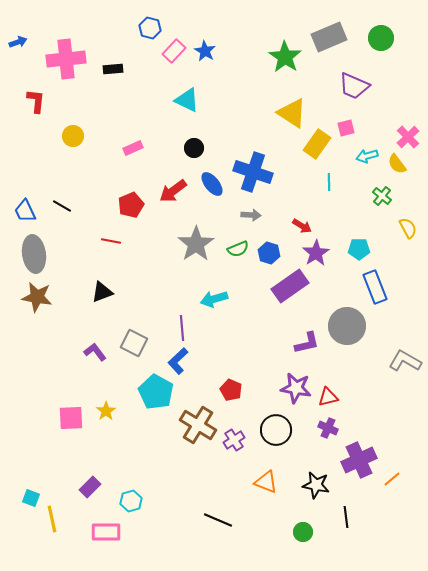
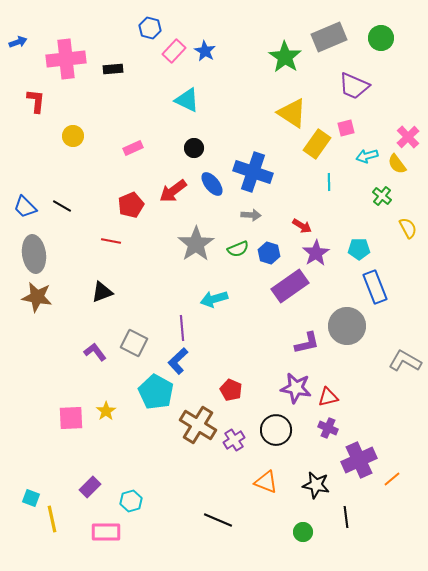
blue trapezoid at (25, 211): moved 4 px up; rotated 20 degrees counterclockwise
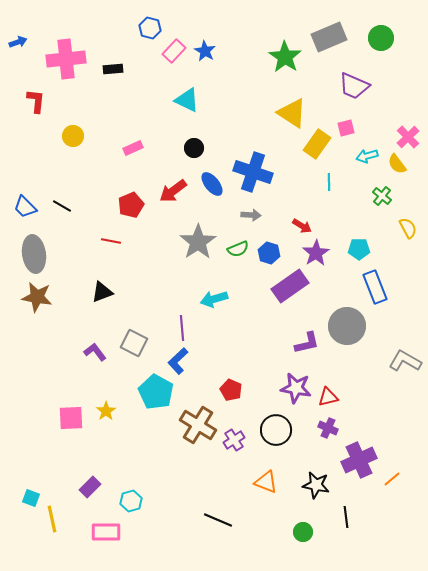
gray star at (196, 244): moved 2 px right, 2 px up
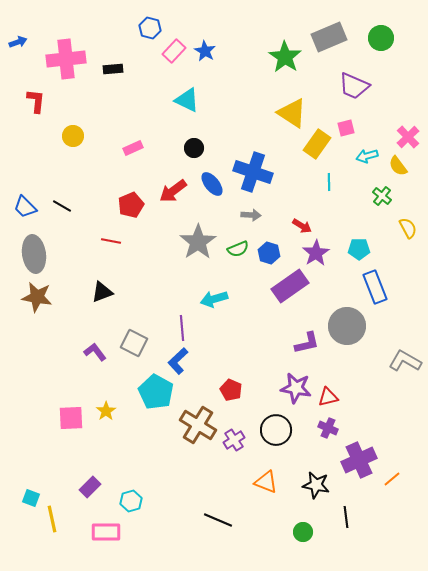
yellow semicircle at (397, 164): moved 1 px right, 2 px down
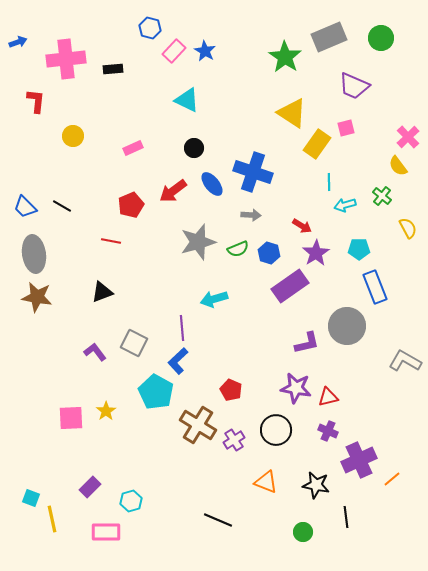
cyan arrow at (367, 156): moved 22 px left, 49 px down
gray star at (198, 242): rotated 18 degrees clockwise
purple cross at (328, 428): moved 3 px down
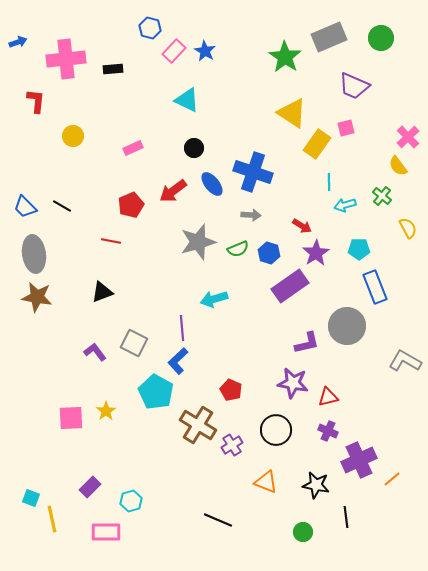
purple star at (296, 388): moved 3 px left, 5 px up
purple cross at (234, 440): moved 2 px left, 5 px down
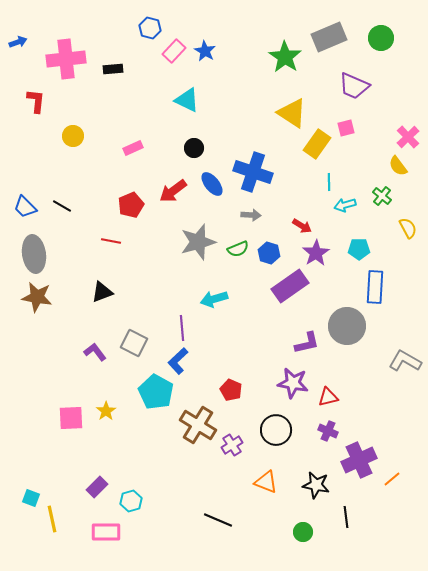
blue rectangle at (375, 287): rotated 24 degrees clockwise
purple rectangle at (90, 487): moved 7 px right
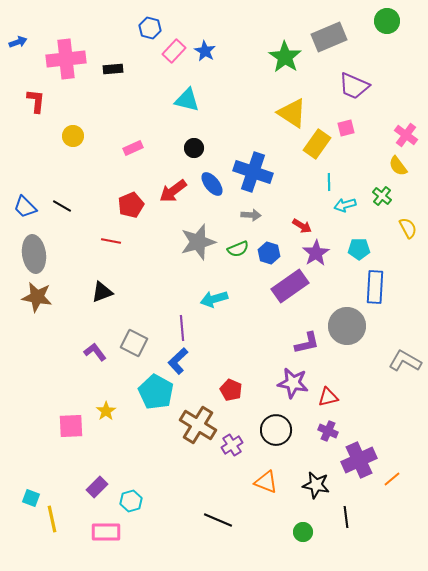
green circle at (381, 38): moved 6 px right, 17 px up
cyan triangle at (187, 100): rotated 12 degrees counterclockwise
pink cross at (408, 137): moved 2 px left, 2 px up; rotated 10 degrees counterclockwise
pink square at (71, 418): moved 8 px down
